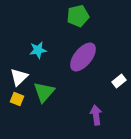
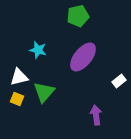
cyan star: rotated 24 degrees clockwise
white triangle: rotated 30 degrees clockwise
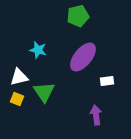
white rectangle: moved 12 px left; rotated 32 degrees clockwise
green triangle: rotated 15 degrees counterclockwise
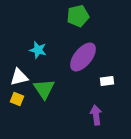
green triangle: moved 3 px up
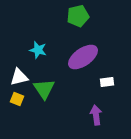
purple ellipse: rotated 16 degrees clockwise
white rectangle: moved 1 px down
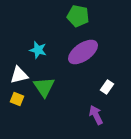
green pentagon: rotated 25 degrees clockwise
purple ellipse: moved 5 px up
white triangle: moved 2 px up
white rectangle: moved 5 px down; rotated 48 degrees counterclockwise
green triangle: moved 2 px up
purple arrow: rotated 18 degrees counterclockwise
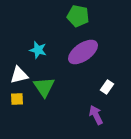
yellow square: rotated 24 degrees counterclockwise
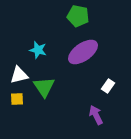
white rectangle: moved 1 px right, 1 px up
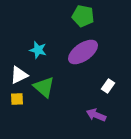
green pentagon: moved 5 px right
white triangle: rotated 12 degrees counterclockwise
green triangle: rotated 15 degrees counterclockwise
purple arrow: rotated 42 degrees counterclockwise
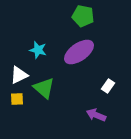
purple ellipse: moved 4 px left
green triangle: moved 1 px down
